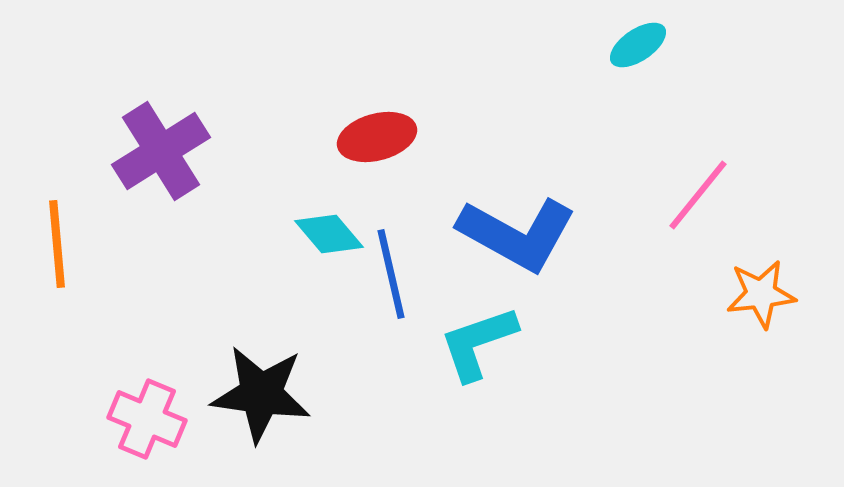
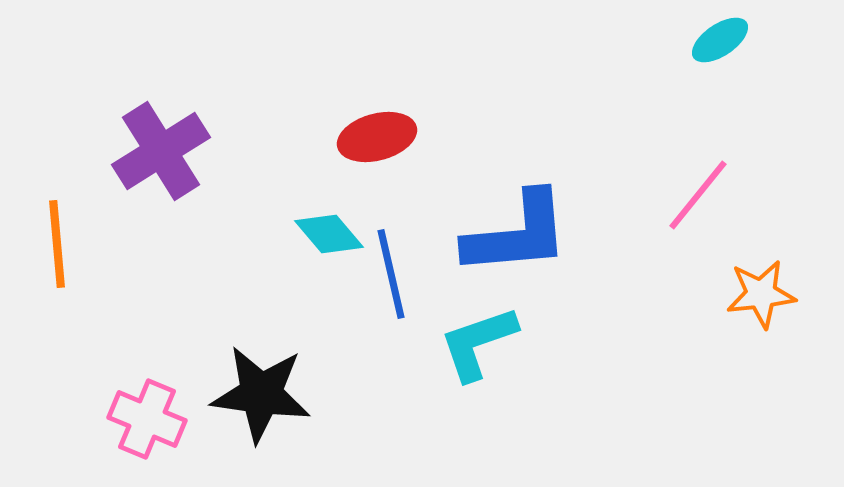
cyan ellipse: moved 82 px right, 5 px up
blue L-shape: rotated 34 degrees counterclockwise
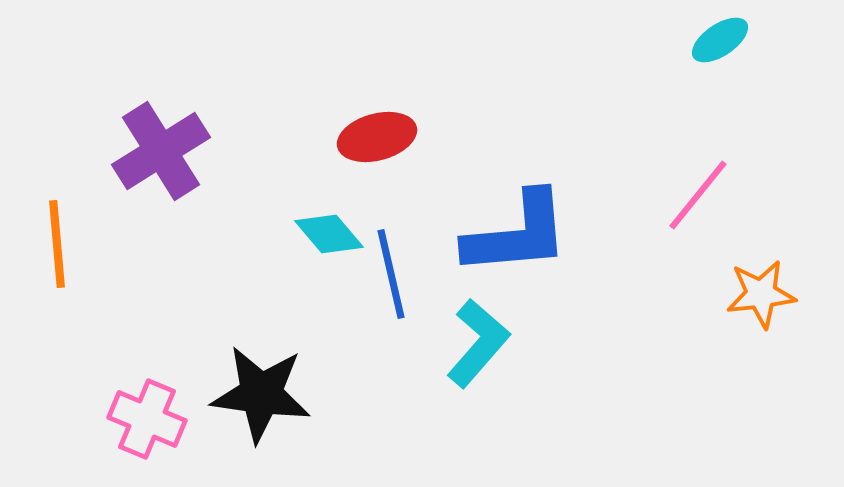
cyan L-shape: rotated 150 degrees clockwise
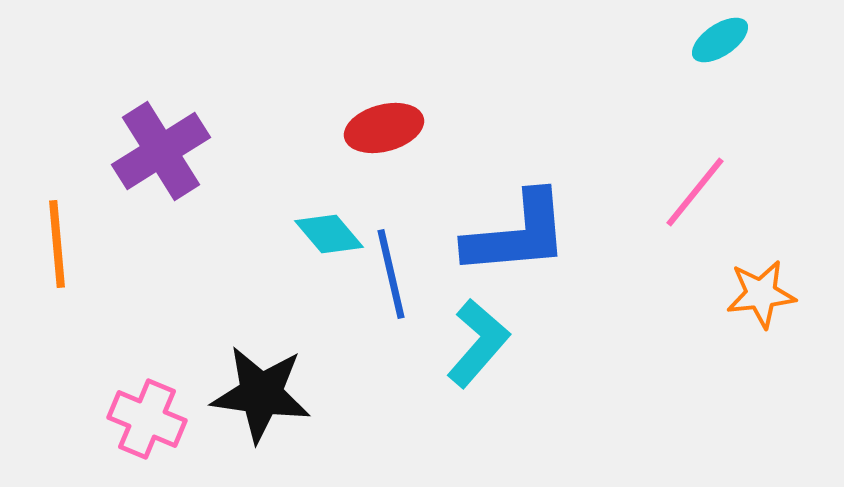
red ellipse: moved 7 px right, 9 px up
pink line: moved 3 px left, 3 px up
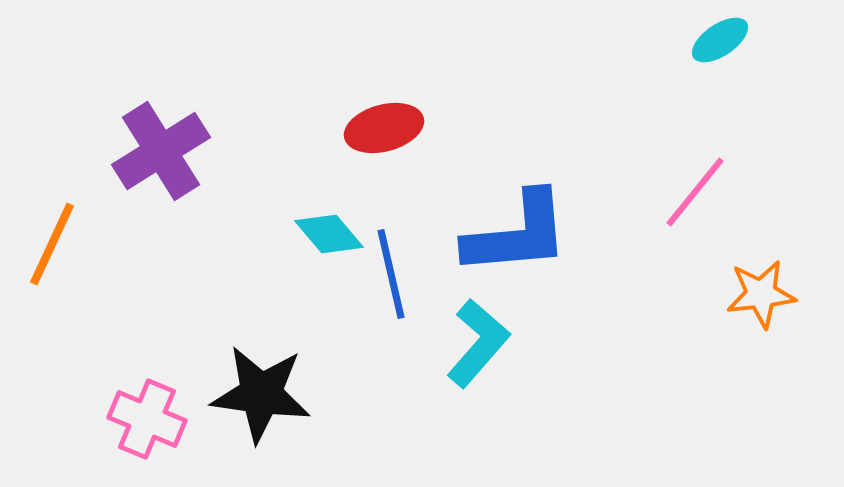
orange line: moved 5 px left; rotated 30 degrees clockwise
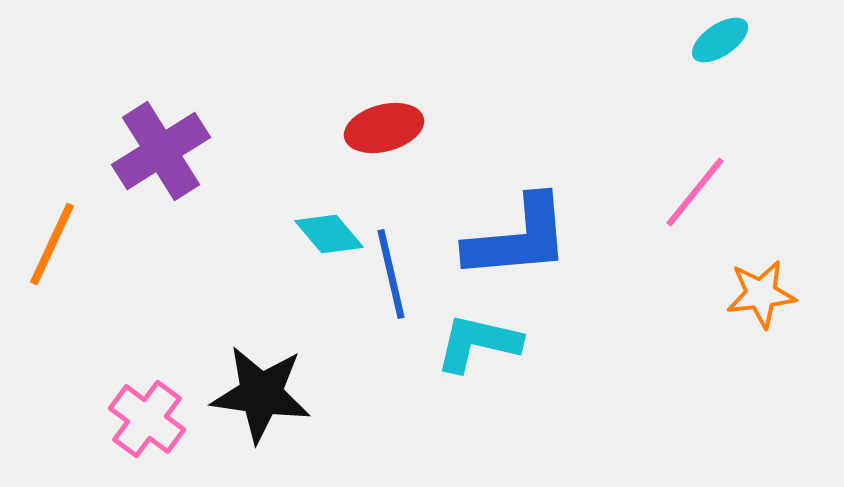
blue L-shape: moved 1 px right, 4 px down
cyan L-shape: rotated 118 degrees counterclockwise
pink cross: rotated 14 degrees clockwise
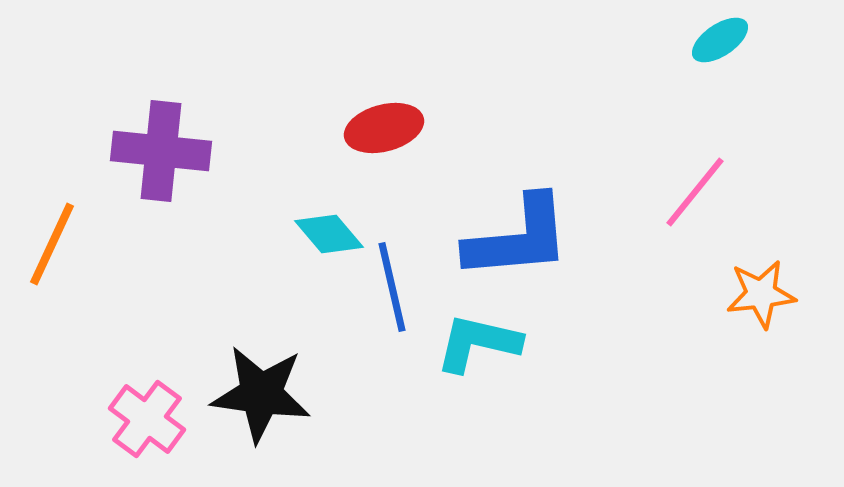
purple cross: rotated 38 degrees clockwise
blue line: moved 1 px right, 13 px down
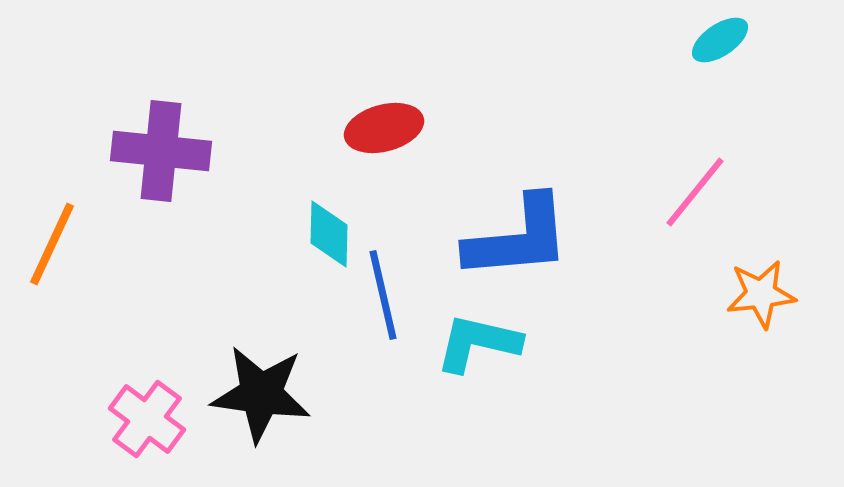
cyan diamond: rotated 42 degrees clockwise
blue line: moved 9 px left, 8 px down
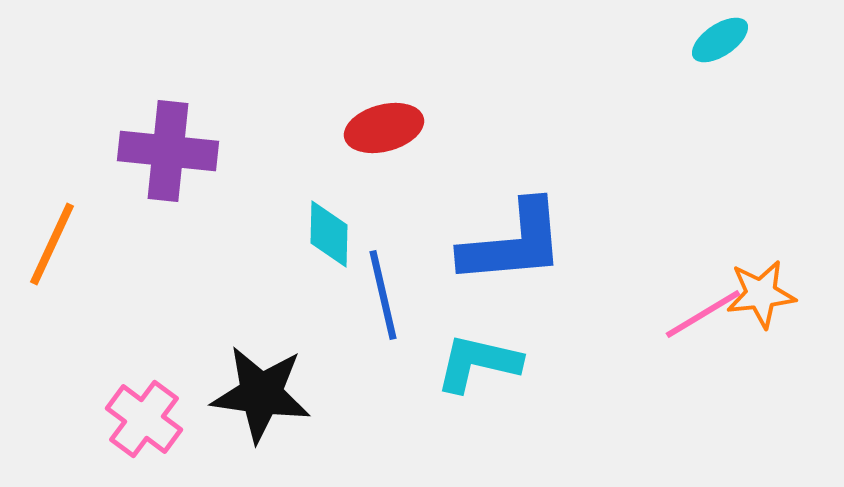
purple cross: moved 7 px right
pink line: moved 8 px right, 122 px down; rotated 20 degrees clockwise
blue L-shape: moved 5 px left, 5 px down
cyan L-shape: moved 20 px down
pink cross: moved 3 px left
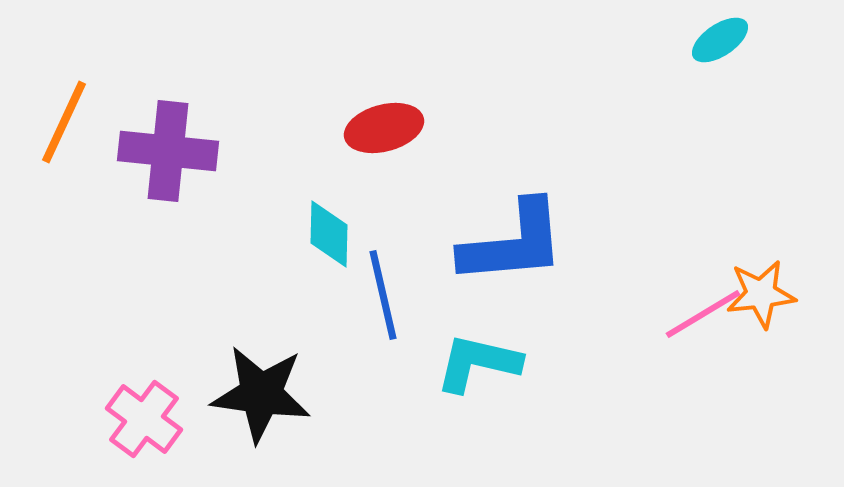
orange line: moved 12 px right, 122 px up
